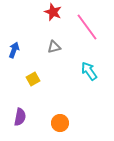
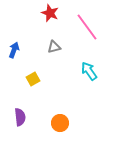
red star: moved 3 px left, 1 px down
purple semicircle: rotated 18 degrees counterclockwise
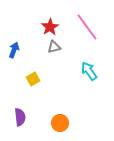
red star: moved 14 px down; rotated 18 degrees clockwise
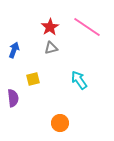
pink line: rotated 20 degrees counterclockwise
gray triangle: moved 3 px left, 1 px down
cyan arrow: moved 10 px left, 9 px down
yellow square: rotated 16 degrees clockwise
purple semicircle: moved 7 px left, 19 px up
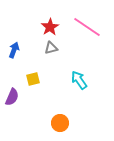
purple semicircle: moved 1 px left, 1 px up; rotated 30 degrees clockwise
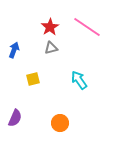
purple semicircle: moved 3 px right, 21 px down
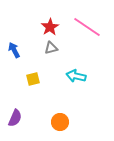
blue arrow: rotated 49 degrees counterclockwise
cyan arrow: moved 3 px left, 4 px up; rotated 42 degrees counterclockwise
orange circle: moved 1 px up
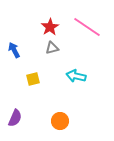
gray triangle: moved 1 px right
orange circle: moved 1 px up
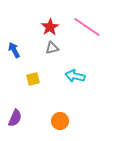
cyan arrow: moved 1 px left
